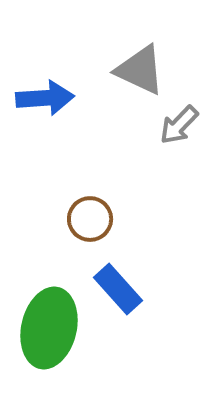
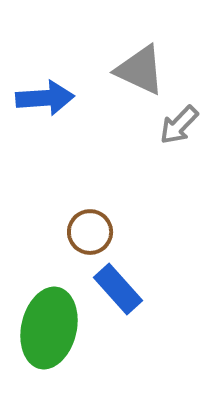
brown circle: moved 13 px down
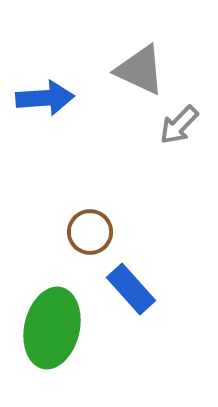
blue rectangle: moved 13 px right
green ellipse: moved 3 px right
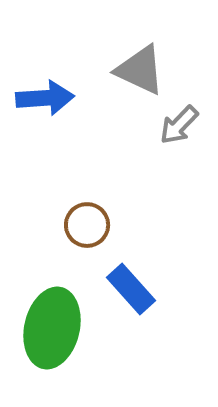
brown circle: moved 3 px left, 7 px up
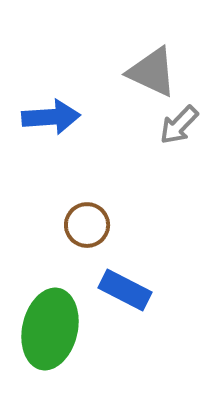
gray triangle: moved 12 px right, 2 px down
blue arrow: moved 6 px right, 19 px down
blue rectangle: moved 6 px left, 1 px down; rotated 21 degrees counterclockwise
green ellipse: moved 2 px left, 1 px down
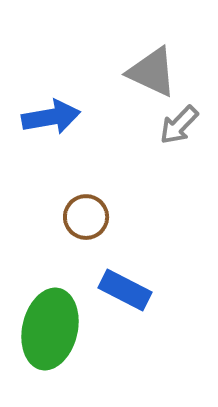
blue arrow: rotated 6 degrees counterclockwise
brown circle: moved 1 px left, 8 px up
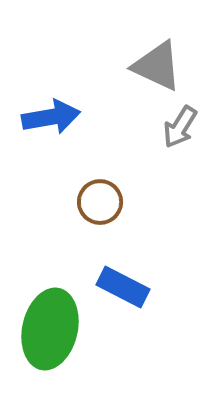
gray triangle: moved 5 px right, 6 px up
gray arrow: moved 1 px right, 2 px down; rotated 12 degrees counterclockwise
brown circle: moved 14 px right, 15 px up
blue rectangle: moved 2 px left, 3 px up
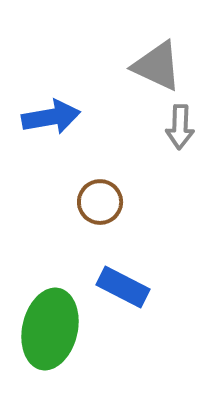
gray arrow: rotated 30 degrees counterclockwise
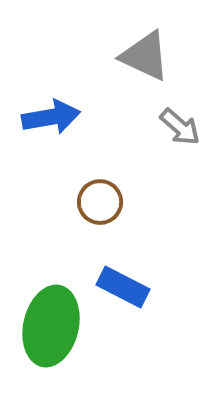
gray triangle: moved 12 px left, 10 px up
gray arrow: rotated 51 degrees counterclockwise
green ellipse: moved 1 px right, 3 px up
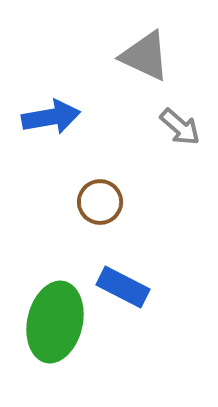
green ellipse: moved 4 px right, 4 px up
